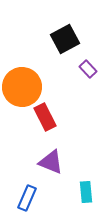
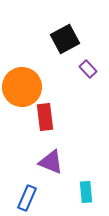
red rectangle: rotated 20 degrees clockwise
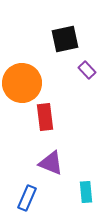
black square: rotated 16 degrees clockwise
purple rectangle: moved 1 px left, 1 px down
orange circle: moved 4 px up
purple triangle: moved 1 px down
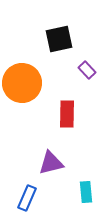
black square: moved 6 px left
red rectangle: moved 22 px right, 3 px up; rotated 8 degrees clockwise
purple triangle: rotated 36 degrees counterclockwise
